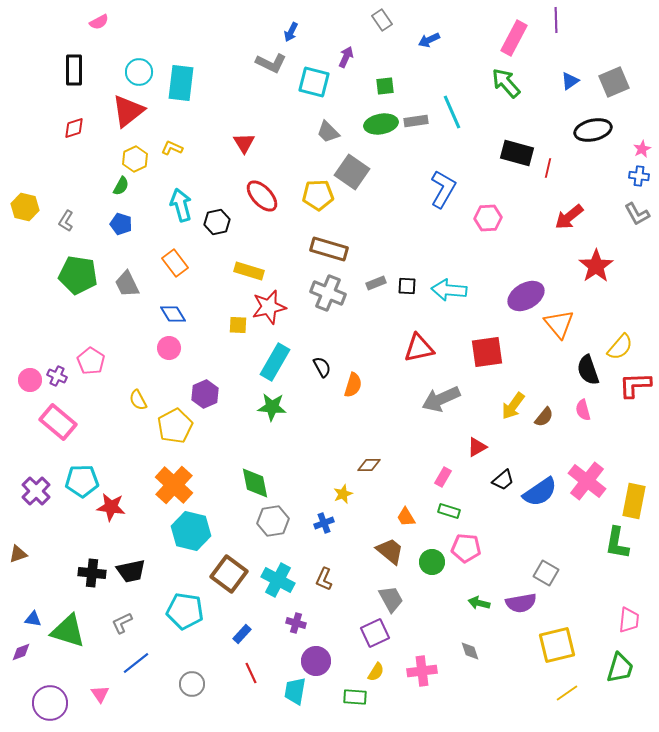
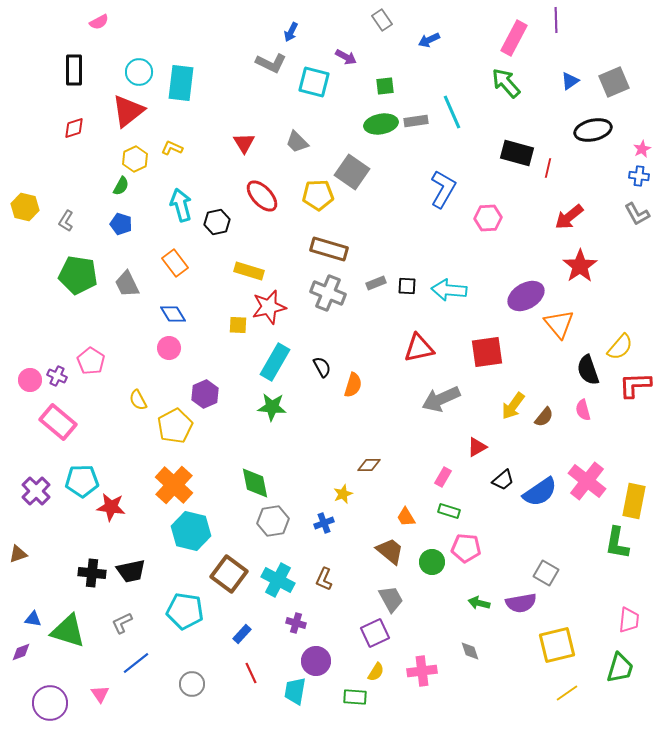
purple arrow at (346, 57): rotated 95 degrees clockwise
gray trapezoid at (328, 132): moved 31 px left, 10 px down
red star at (596, 266): moved 16 px left
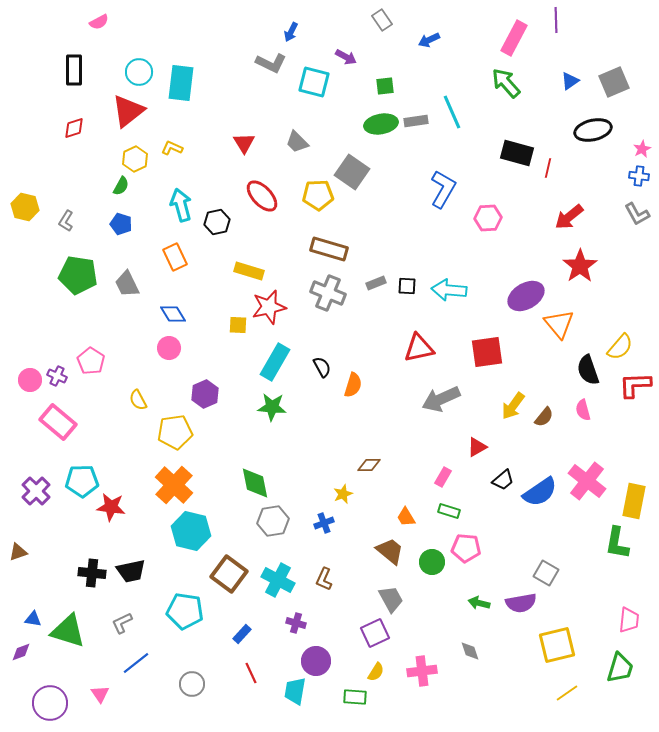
orange rectangle at (175, 263): moved 6 px up; rotated 12 degrees clockwise
yellow pentagon at (175, 426): moved 6 px down; rotated 20 degrees clockwise
brown triangle at (18, 554): moved 2 px up
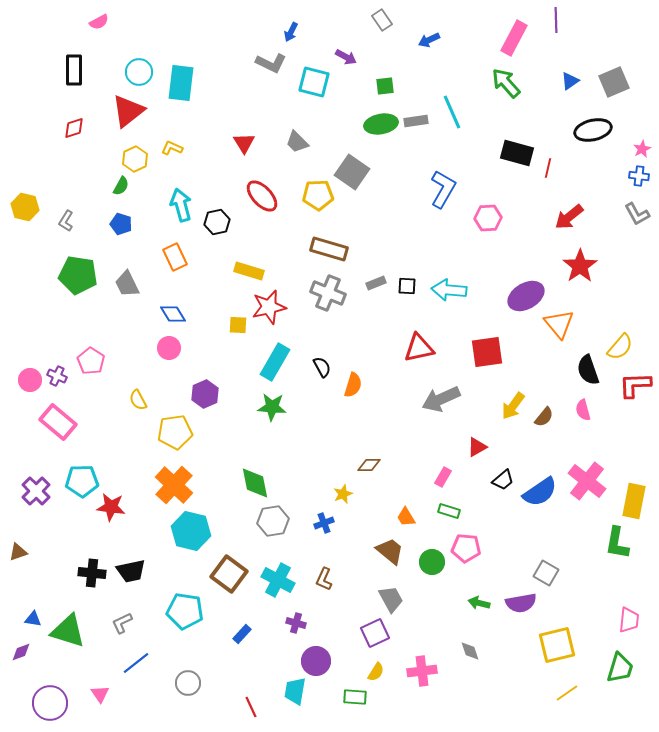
red line at (251, 673): moved 34 px down
gray circle at (192, 684): moved 4 px left, 1 px up
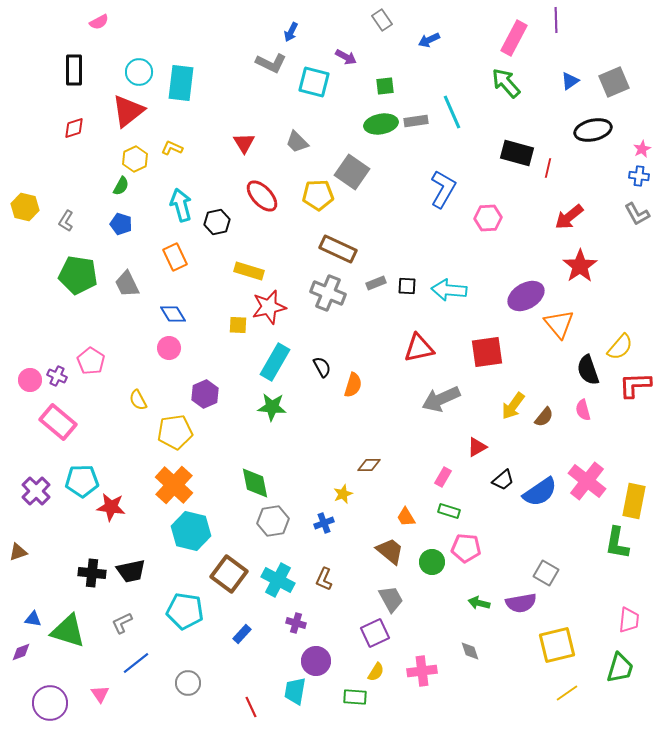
brown rectangle at (329, 249): moved 9 px right; rotated 9 degrees clockwise
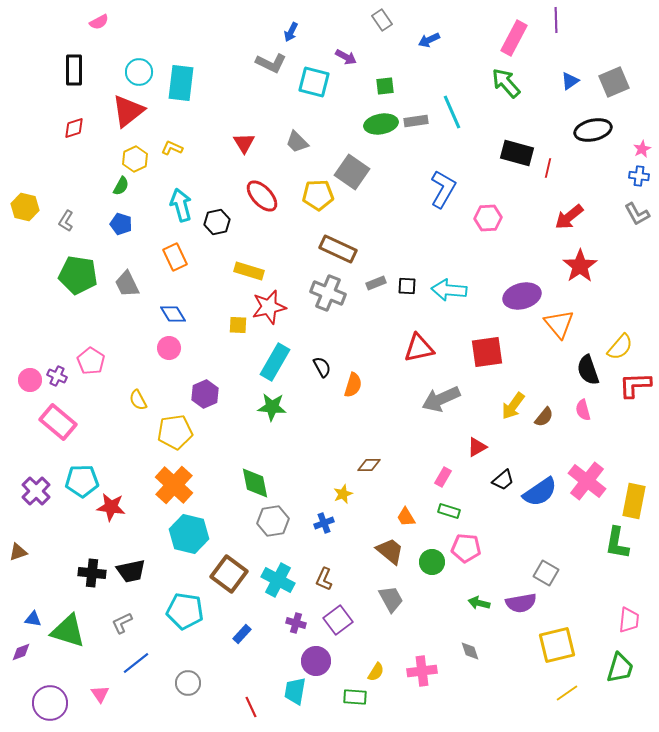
purple ellipse at (526, 296): moved 4 px left; rotated 15 degrees clockwise
cyan hexagon at (191, 531): moved 2 px left, 3 px down
purple square at (375, 633): moved 37 px left, 13 px up; rotated 12 degrees counterclockwise
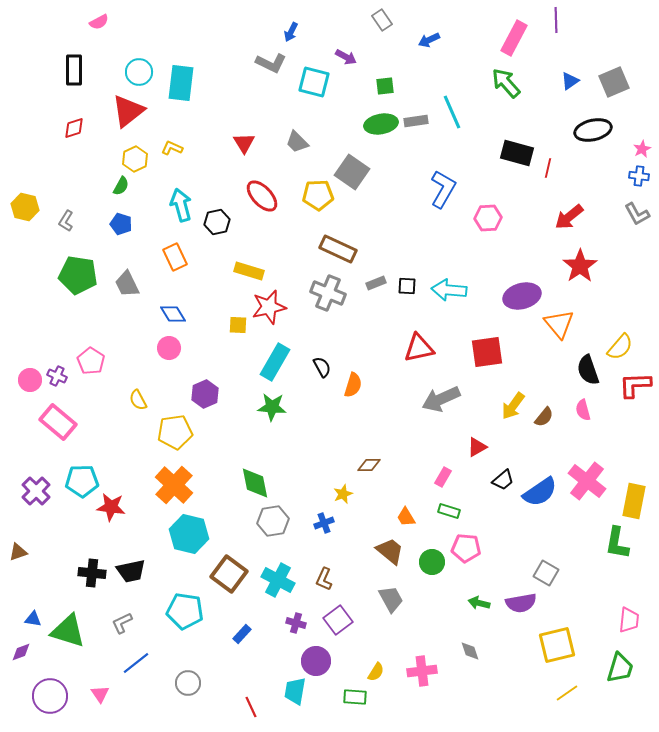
purple circle at (50, 703): moved 7 px up
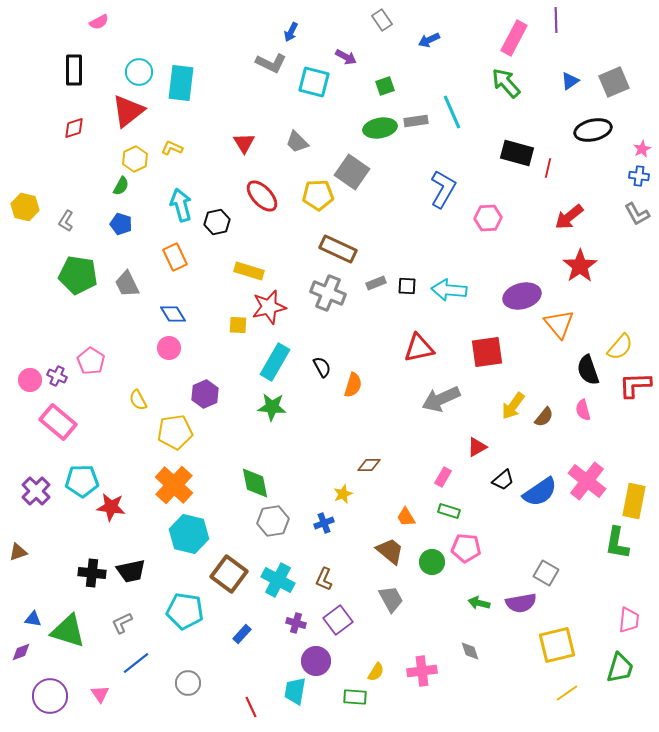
green square at (385, 86): rotated 12 degrees counterclockwise
green ellipse at (381, 124): moved 1 px left, 4 px down
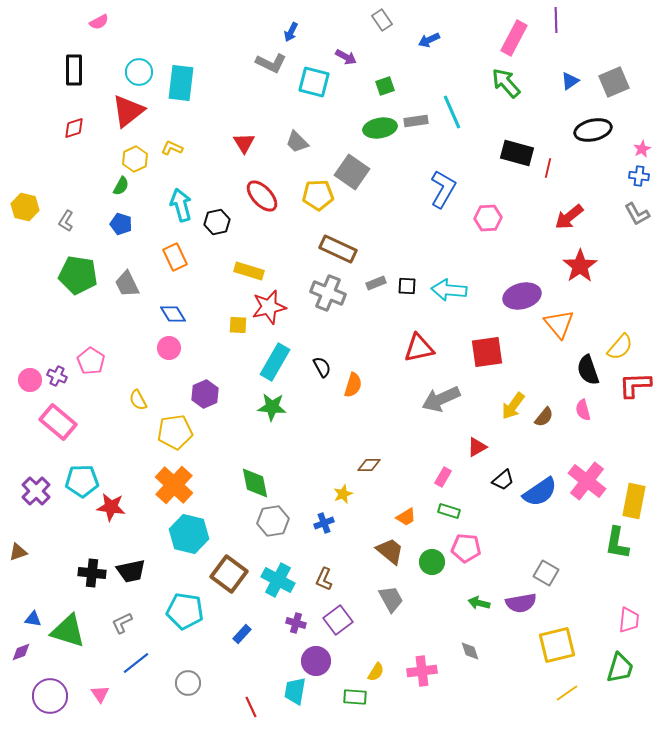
orange trapezoid at (406, 517): rotated 90 degrees counterclockwise
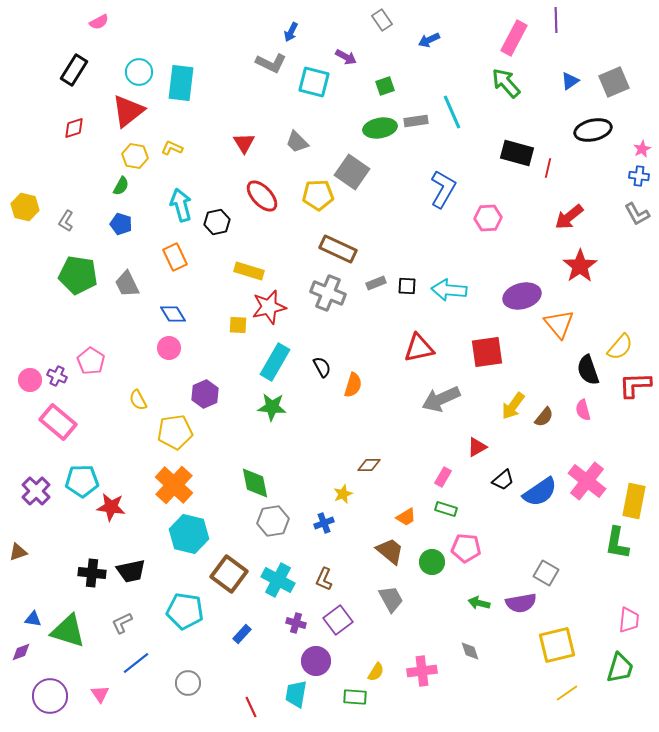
black rectangle at (74, 70): rotated 32 degrees clockwise
yellow hexagon at (135, 159): moved 3 px up; rotated 25 degrees counterclockwise
green rectangle at (449, 511): moved 3 px left, 2 px up
cyan trapezoid at (295, 691): moved 1 px right, 3 px down
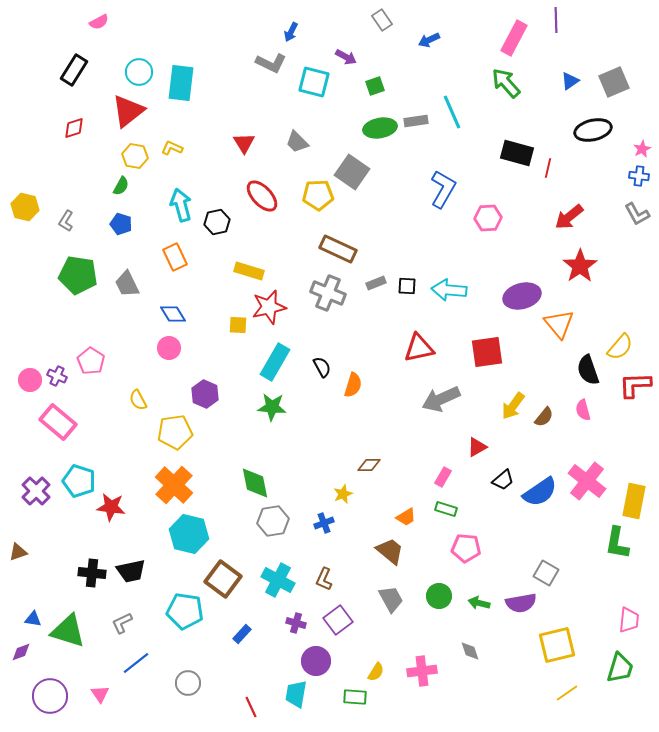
green square at (385, 86): moved 10 px left
purple hexagon at (205, 394): rotated 12 degrees counterclockwise
cyan pentagon at (82, 481): moved 3 px left; rotated 20 degrees clockwise
green circle at (432, 562): moved 7 px right, 34 px down
brown square at (229, 574): moved 6 px left, 5 px down
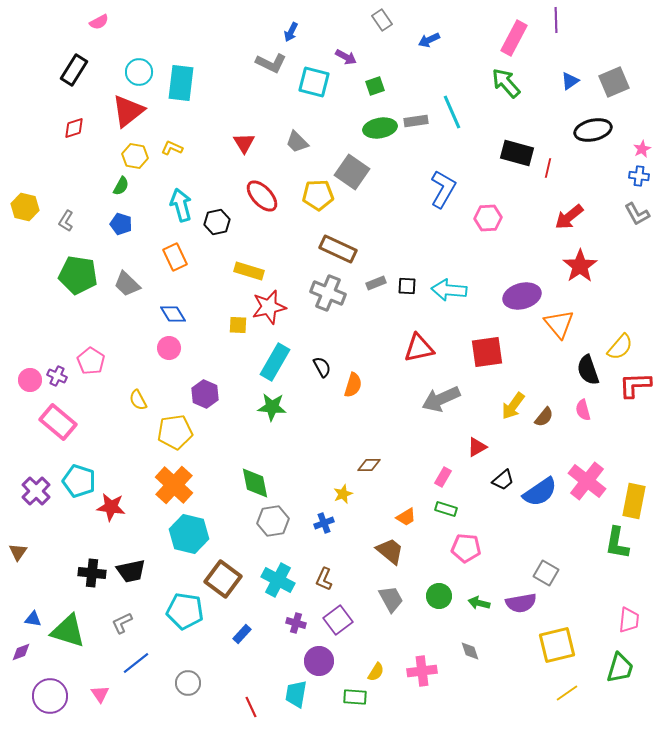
gray trapezoid at (127, 284): rotated 20 degrees counterclockwise
brown triangle at (18, 552): rotated 36 degrees counterclockwise
purple circle at (316, 661): moved 3 px right
